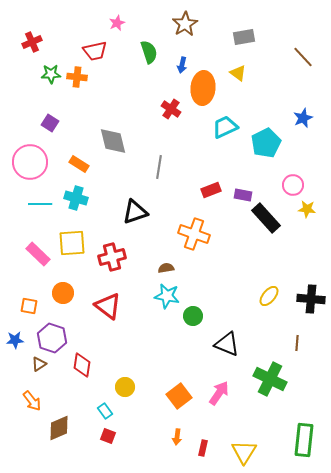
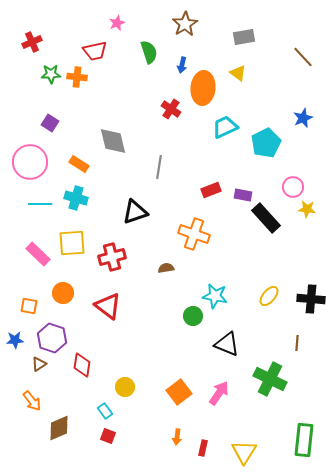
pink circle at (293, 185): moved 2 px down
cyan star at (167, 296): moved 48 px right
orange square at (179, 396): moved 4 px up
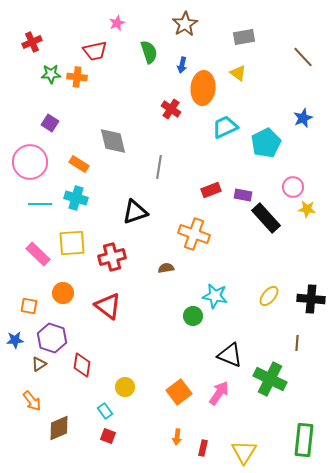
black triangle at (227, 344): moved 3 px right, 11 px down
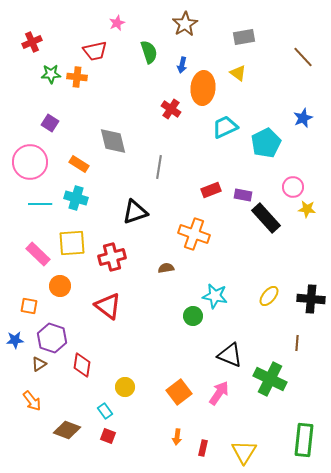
orange circle at (63, 293): moved 3 px left, 7 px up
brown diamond at (59, 428): moved 8 px right, 2 px down; rotated 44 degrees clockwise
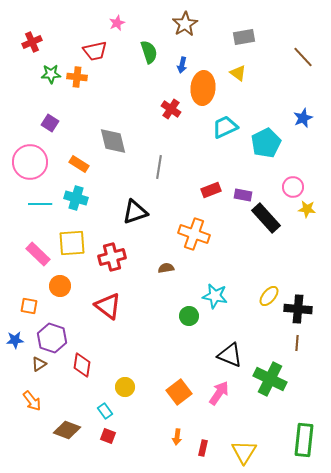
black cross at (311, 299): moved 13 px left, 10 px down
green circle at (193, 316): moved 4 px left
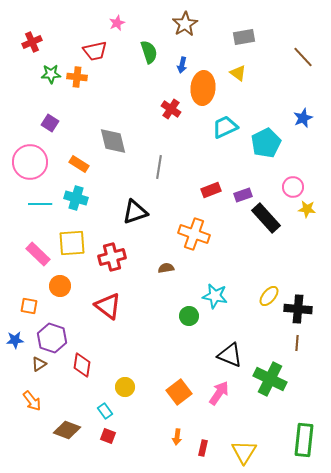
purple rectangle at (243, 195): rotated 30 degrees counterclockwise
